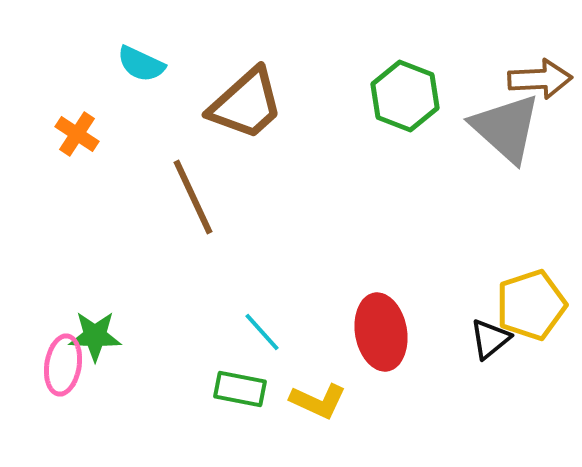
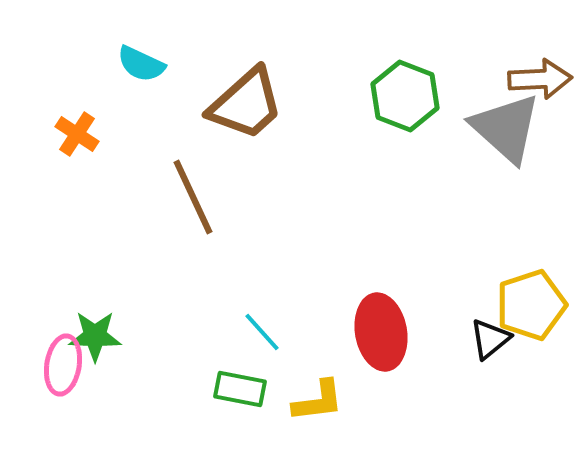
yellow L-shape: rotated 32 degrees counterclockwise
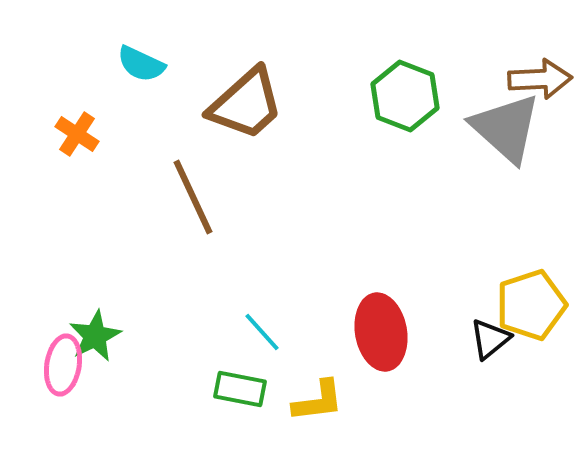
green star: rotated 28 degrees counterclockwise
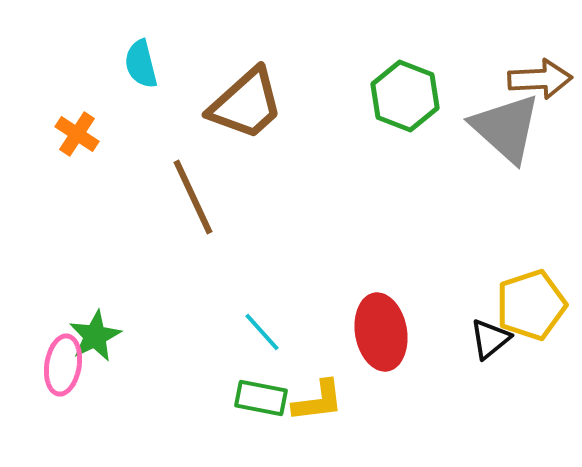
cyan semicircle: rotated 51 degrees clockwise
green rectangle: moved 21 px right, 9 px down
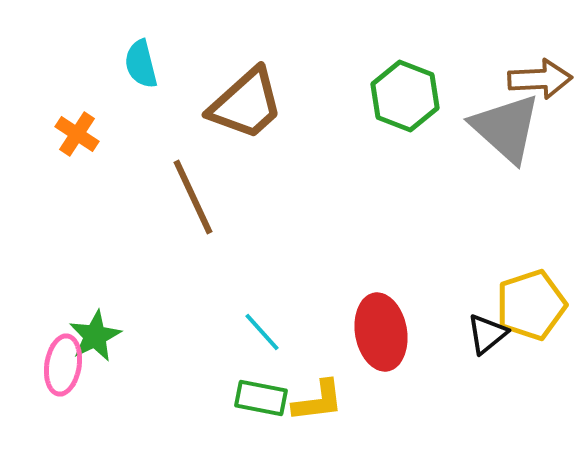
black triangle: moved 3 px left, 5 px up
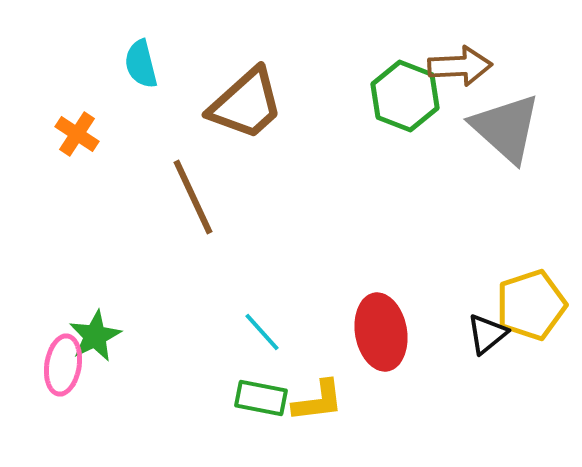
brown arrow: moved 80 px left, 13 px up
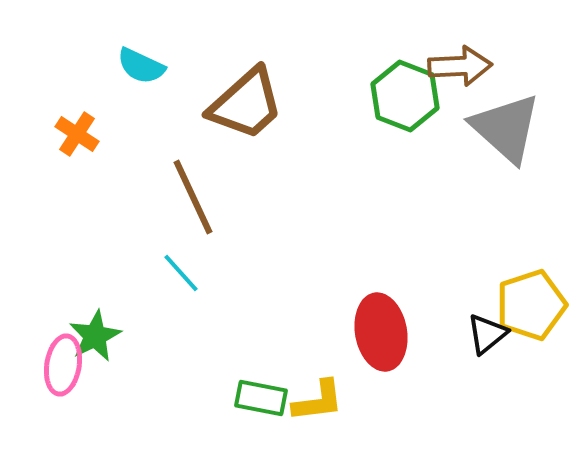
cyan semicircle: moved 2 px down; rotated 51 degrees counterclockwise
cyan line: moved 81 px left, 59 px up
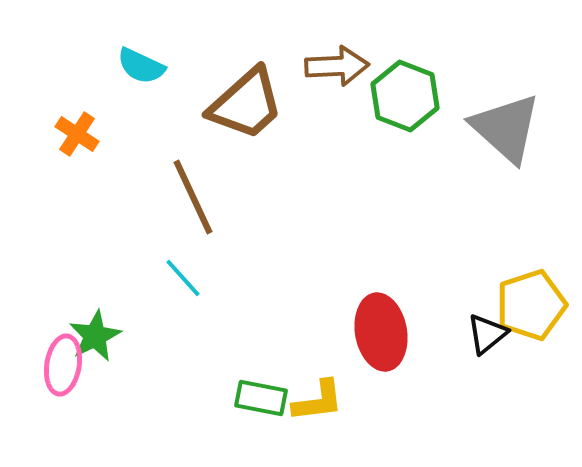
brown arrow: moved 123 px left
cyan line: moved 2 px right, 5 px down
